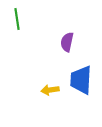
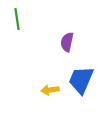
blue trapezoid: rotated 20 degrees clockwise
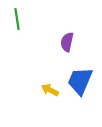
blue trapezoid: moved 1 px left, 1 px down
yellow arrow: rotated 36 degrees clockwise
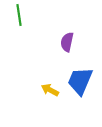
green line: moved 2 px right, 4 px up
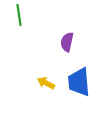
blue trapezoid: moved 1 px left, 1 px down; rotated 28 degrees counterclockwise
yellow arrow: moved 4 px left, 7 px up
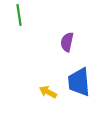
yellow arrow: moved 2 px right, 9 px down
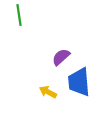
purple semicircle: moved 6 px left, 15 px down; rotated 36 degrees clockwise
